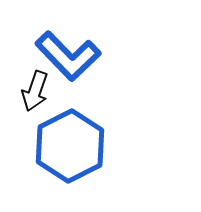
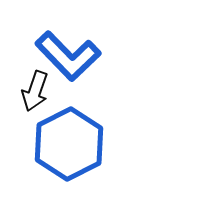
blue hexagon: moved 1 px left, 2 px up
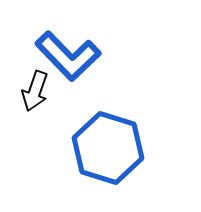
blue hexagon: moved 39 px right, 4 px down; rotated 16 degrees counterclockwise
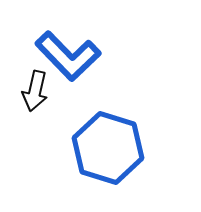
black arrow: rotated 6 degrees counterclockwise
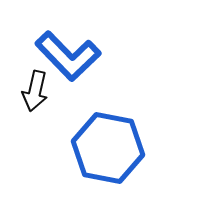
blue hexagon: rotated 6 degrees counterclockwise
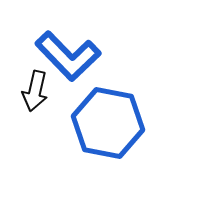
blue hexagon: moved 25 px up
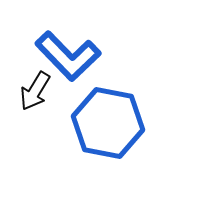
black arrow: rotated 18 degrees clockwise
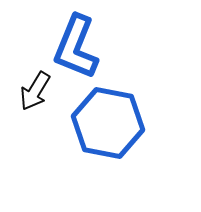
blue L-shape: moved 8 px right, 9 px up; rotated 66 degrees clockwise
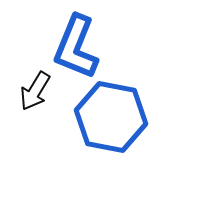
blue hexagon: moved 3 px right, 6 px up
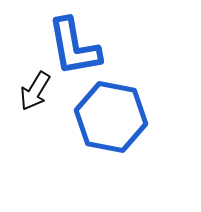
blue L-shape: moved 2 px left; rotated 32 degrees counterclockwise
